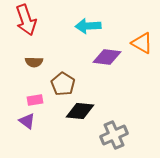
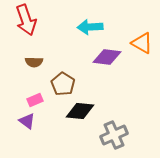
cyan arrow: moved 2 px right, 1 px down
pink rectangle: rotated 14 degrees counterclockwise
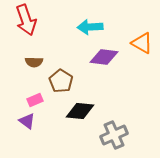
purple diamond: moved 3 px left
brown pentagon: moved 2 px left, 3 px up
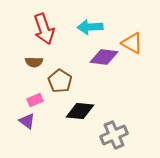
red arrow: moved 18 px right, 9 px down
orange triangle: moved 10 px left
brown pentagon: moved 1 px left
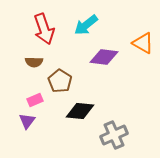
cyan arrow: moved 4 px left, 2 px up; rotated 35 degrees counterclockwise
orange triangle: moved 11 px right
purple triangle: rotated 30 degrees clockwise
